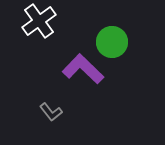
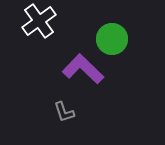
green circle: moved 3 px up
gray L-shape: moved 13 px right; rotated 20 degrees clockwise
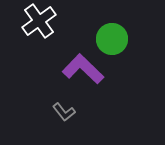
gray L-shape: rotated 20 degrees counterclockwise
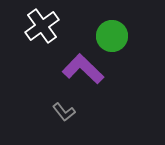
white cross: moved 3 px right, 5 px down
green circle: moved 3 px up
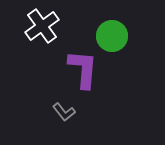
purple L-shape: rotated 51 degrees clockwise
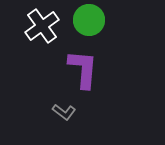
green circle: moved 23 px left, 16 px up
gray L-shape: rotated 15 degrees counterclockwise
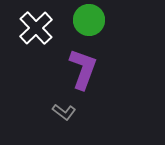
white cross: moved 6 px left, 2 px down; rotated 8 degrees counterclockwise
purple L-shape: rotated 15 degrees clockwise
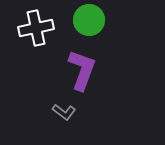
white cross: rotated 32 degrees clockwise
purple L-shape: moved 1 px left, 1 px down
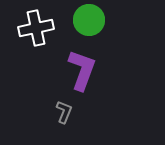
gray L-shape: rotated 105 degrees counterclockwise
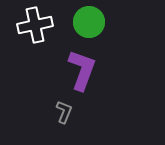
green circle: moved 2 px down
white cross: moved 1 px left, 3 px up
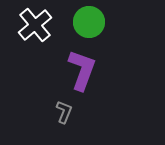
white cross: rotated 28 degrees counterclockwise
